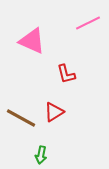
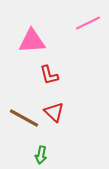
pink triangle: rotated 28 degrees counterclockwise
red L-shape: moved 17 px left, 1 px down
red triangle: rotated 45 degrees counterclockwise
brown line: moved 3 px right
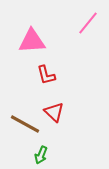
pink line: rotated 25 degrees counterclockwise
red L-shape: moved 3 px left
brown line: moved 1 px right, 6 px down
green arrow: rotated 12 degrees clockwise
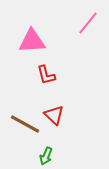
red triangle: moved 3 px down
green arrow: moved 5 px right, 1 px down
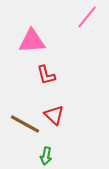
pink line: moved 1 px left, 6 px up
green arrow: rotated 12 degrees counterclockwise
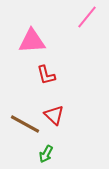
green arrow: moved 2 px up; rotated 18 degrees clockwise
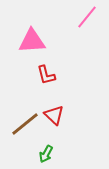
brown line: rotated 68 degrees counterclockwise
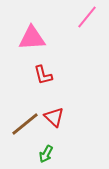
pink triangle: moved 3 px up
red L-shape: moved 3 px left
red triangle: moved 2 px down
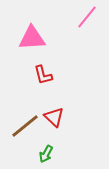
brown line: moved 2 px down
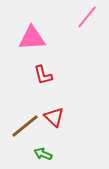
green arrow: moved 3 px left; rotated 84 degrees clockwise
